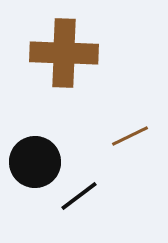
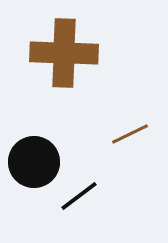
brown line: moved 2 px up
black circle: moved 1 px left
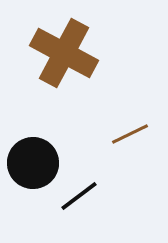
brown cross: rotated 26 degrees clockwise
black circle: moved 1 px left, 1 px down
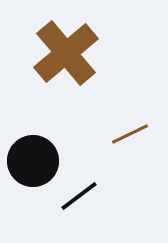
brown cross: moved 2 px right; rotated 22 degrees clockwise
black circle: moved 2 px up
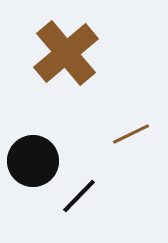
brown line: moved 1 px right
black line: rotated 9 degrees counterclockwise
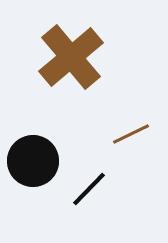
brown cross: moved 5 px right, 4 px down
black line: moved 10 px right, 7 px up
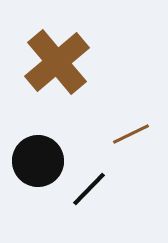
brown cross: moved 14 px left, 5 px down
black circle: moved 5 px right
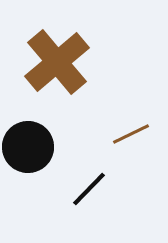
black circle: moved 10 px left, 14 px up
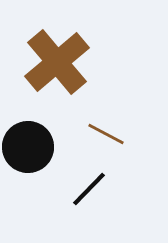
brown line: moved 25 px left; rotated 54 degrees clockwise
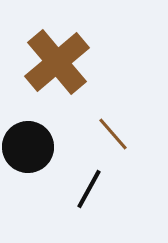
brown line: moved 7 px right; rotated 21 degrees clockwise
black line: rotated 15 degrees counterclockwise
